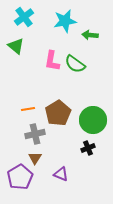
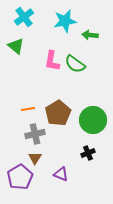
black cross: moved 5 px down
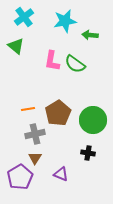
black cross: rotated 32 degrees clockwise
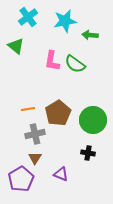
cyan cross: moved 4 px right
purple pentagon: moved 1 px right, 2 px down
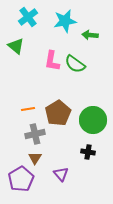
black cross: moved 1 px up
purple triangle: rotated 28 degrees clockwise
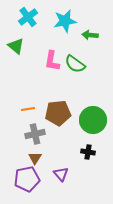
brown pentagon: rotated 25 degrees clockwise
purple pentagon: moved 6 px right; rotated 20 degrees clockwise
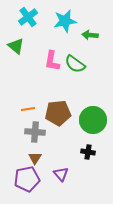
gray cross: moved 2 px up; rotated 18 degrees clockwise
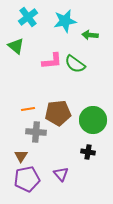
pink L-shape: rotated 105 degrees counterclockwise
gray cross: moved 1 px right
brown triangle: moved 14 px left, 2 px up
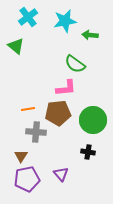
pink L-shape: moved 14 px right, 27 px down
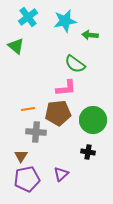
purple triangle: rotated 28 degrees clockwise
